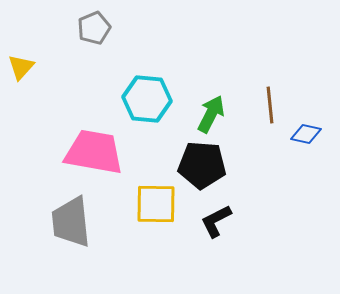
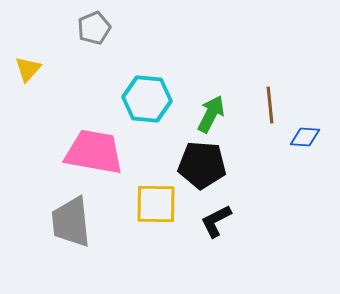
yellow triangle: moved 7 px right, 2 px down
blue diamond: moved 1 px left, 3 px down; rotated 8 degrees counterclockwise
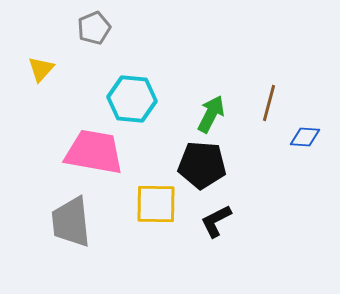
yellow triangle: moved 13 px right
cyan hexagon: moved 15 px left
brown line: moved 1 px left, 2 px up; rotated 21 degrees clockwise
